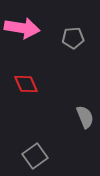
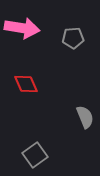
gray square: moved 1 px up
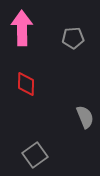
pink arrow: rotated 100 degrees counterclockwise
red diamond: rotated 25 degrees clockwise
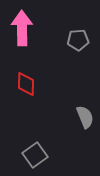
gray pentagon: moved 5 px right, 2 px down
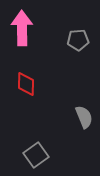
gray semicircle: moved 1 px left
gray square: moved 1 px right
